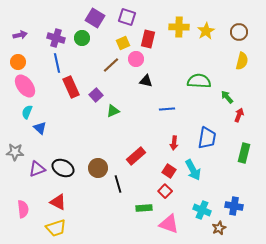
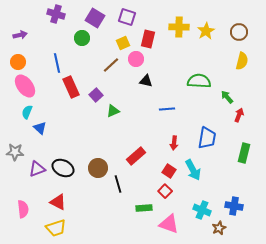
purple cross at (56, 38): moved 24 px up
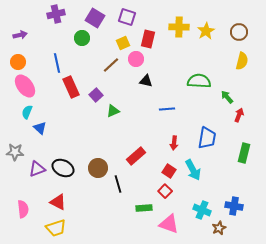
purple cross at (56, 14): rotated 30 degrees counterclockwise
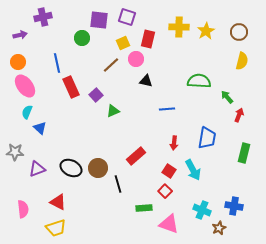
purple cross at (56, 14): moved 13 px left, 3 px down
purple square at (95, 18): moved 4 px right, 2 px down; rotated 24 degrees counterclockwise
black ellipse at (63, 168): moved 8 px right
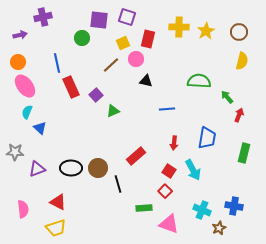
black ellipse at (71, 168): rotated 25 degrees counterclockwise
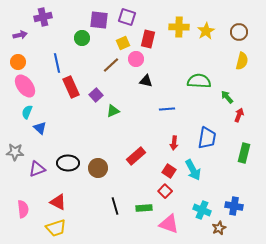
black ellipse at (71, 168): moved 3 px left, 5 px up
black line at (118, 184): moved 3 px left, 22 px down
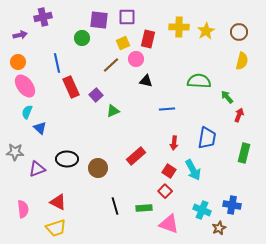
purple square at (127, 17): rotated 18 degrees counterclockwise
black ellipse at (68, 163): moved 1 px left, 4 px up
blue cross at (234, 206): moved 2 px left, 1 px up
